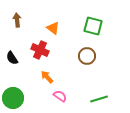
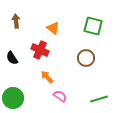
brown arrow: moved 1 px left, 1 px down
brown circle: moved 1 px left, 2 px down
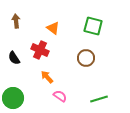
black semicircle: moved 2 px right
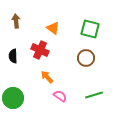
green square: moved 3 px left, 3 px down
black semicircle: moved 1 px left, 2 px up; rotated 32 degrees clockwise
green line: moved 5 px left, 4 px up
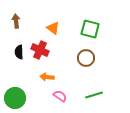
black semicircle: moved 6 px right, 4 px up
orange arrow: rotated 40 degrees counterclockwise
green circle: moved 2 px right
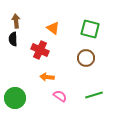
black semicircle: moved 6 px left, 13 px up
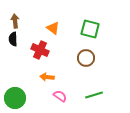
brown arrow: moved 1 px left
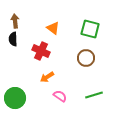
red cross: moved 1 px right, 1 px down
orange arrow: rotated 40 degrees counterclockwise
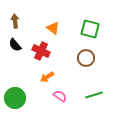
black semicircle: moved 2 px right, 6 px down; rotated 40 degrees counterclockwise
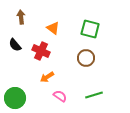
brown arrow: moved 6 px right, 4 px up
